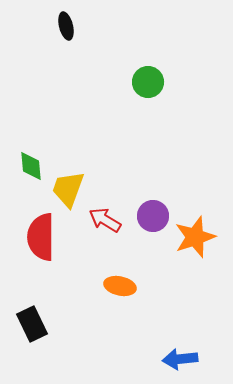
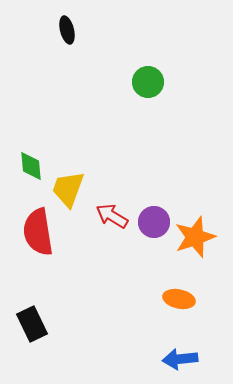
black ellipse: moved 1 px right, 4 px down
purple circle: moved 1 px right, 6 px down
red arrow: moved 7 px right, 4 px up
red semicircle: moved 3 px left, 5 px up; rotated 9 degrees counterclockwise
orange ellipse: moved 59 px right, 13 px down
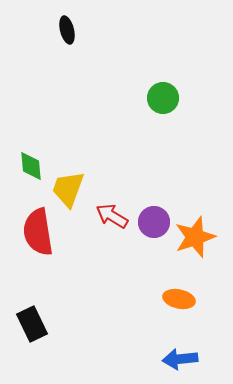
green circle: moved 15 px right, 16 px down
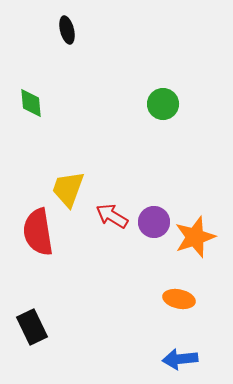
green circle: moved 6 px down
green diamond: moved 63 px up
black rectangle: moved 3 px down
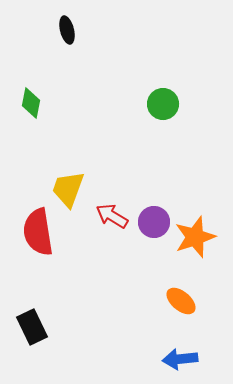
green diamond: rotated 16 degrees clockwise
orange ellipse: moved 2 px right, 2 px down; rotated 28 degrees clockwise
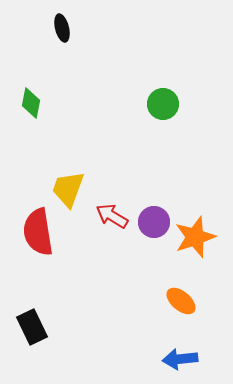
black ellipse: moved 5 px left, 2 px up
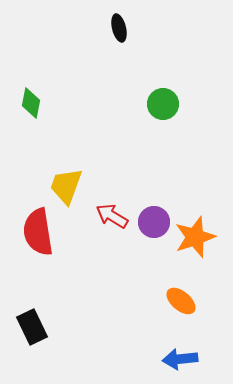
black ellipse: moved 57 px right
yellow trapezoid: moved 2 px left, 3 px up
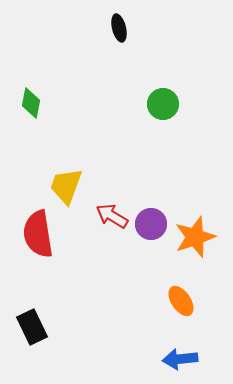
purple circle: moved 3 px left, 2 px down
red semicircle: moved 2 px down
orange ellipse: rotated 16 degrees clockwise
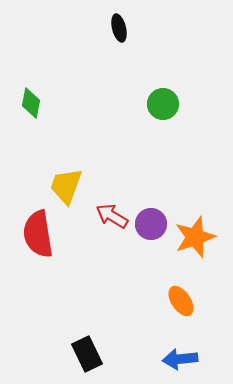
black rectangle: moved 55 px right, 27 px down
